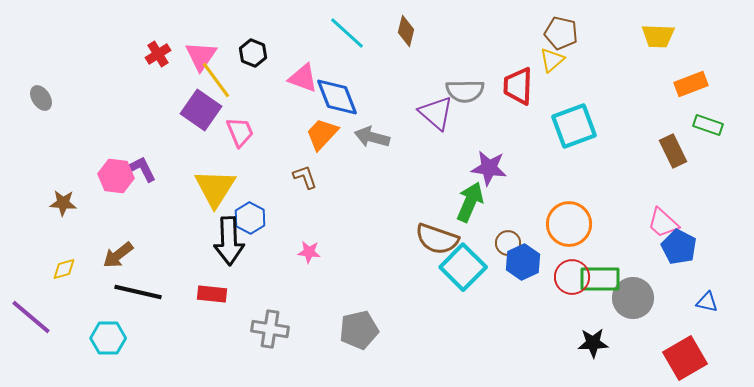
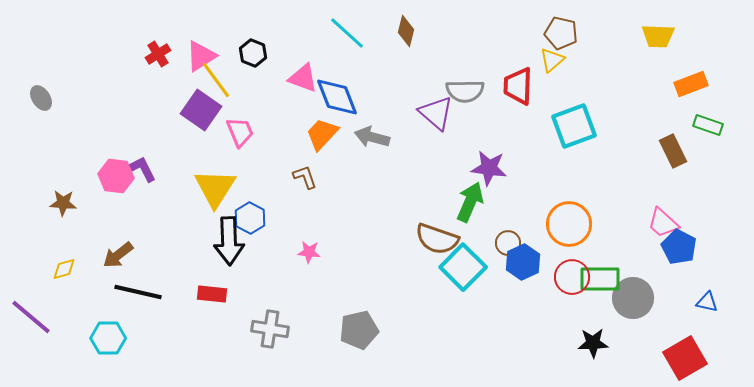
pink triangle at (201, 56): rotated 24 degrees clockwise
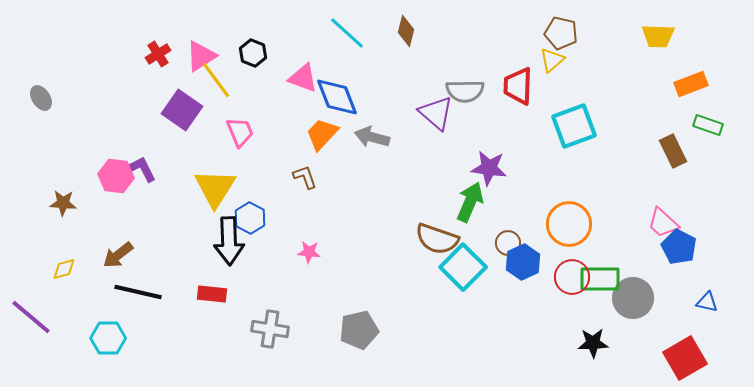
purple square at (201, 110): moved 19 px left
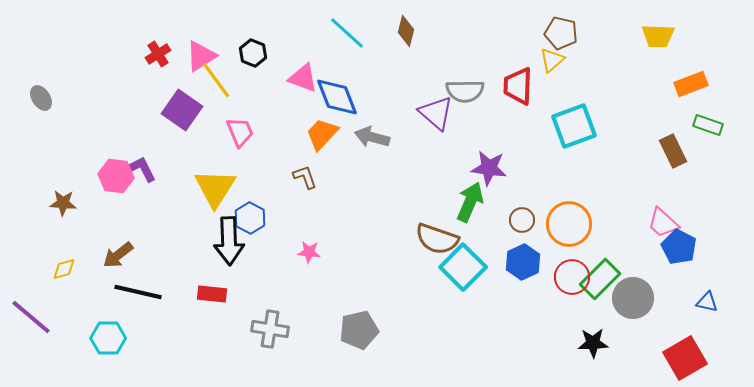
brown circle at (508, 243): moved 14 px right, 23 px up
green rectangle at (600, 279): rotated 45 degrees counterclockwise
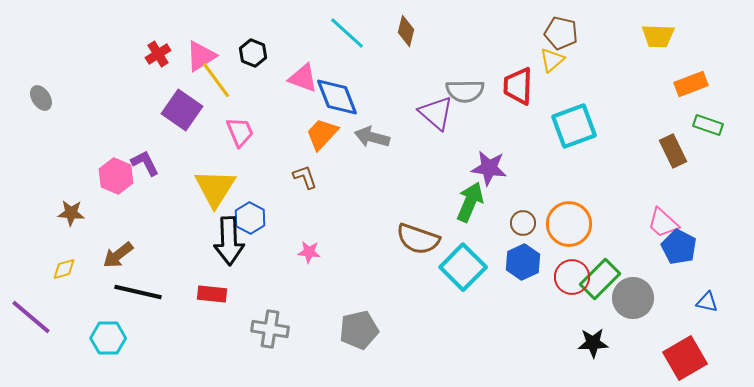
purple L-shape at (142, 169): moved 3 px right, 6 px up
pink hexagon at (116, 176): rotated 16 degrees clockwise
brown star at (63, 203): moved 8 px right, 10 px down
brown circle at (522, 220): moved 1 px right, 3 px down
brown semicircle at (437, 239): moved 19 px left
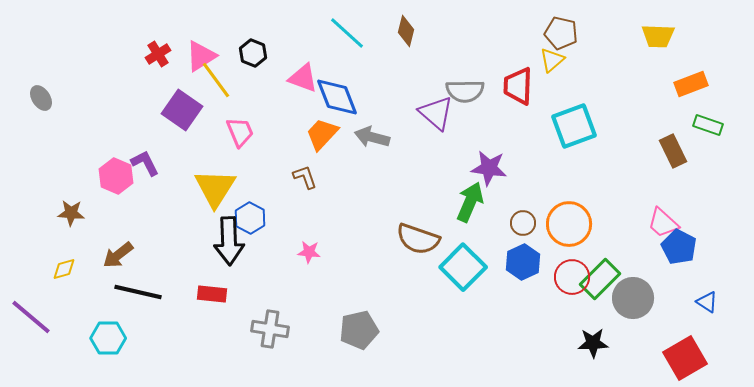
blue triangle at (707, 302): rotated 20 degrees clockwise
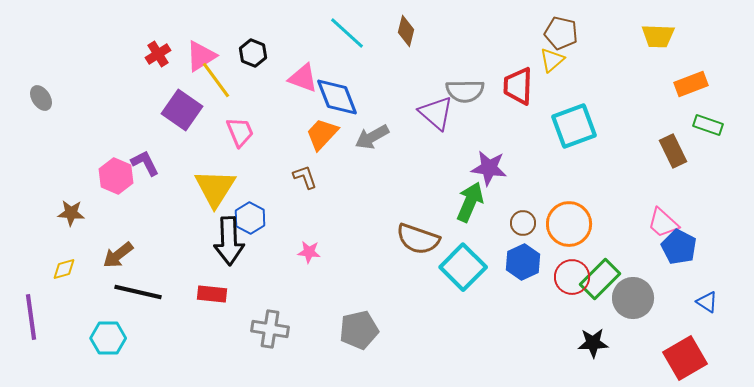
gray arrow at (372, 137): rotated 44 degrees counterclockwise
purple line at (31, 317): rotated 42 degrees clockwise
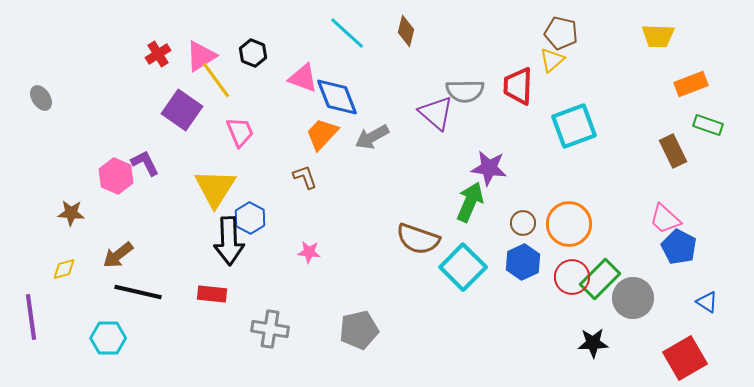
pink trapezoid at (663, 223): moved 2 px right, 4 px up
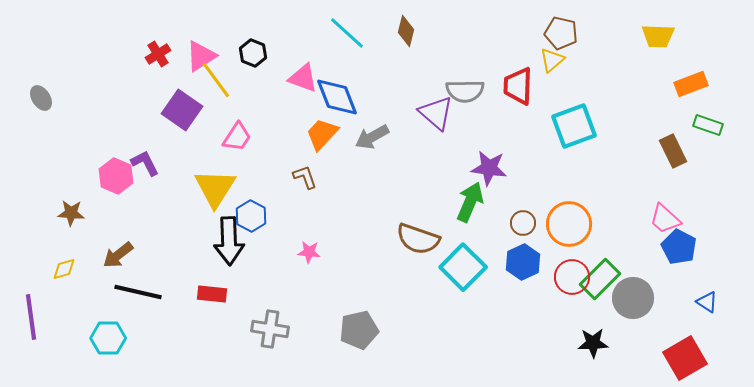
pink trapezoid at (240, 132): moved 3 px left, 5 px down; rotated 56 degrees clockwise
blue hexagon at (250, 218): moved 1 px right, 2 px up
